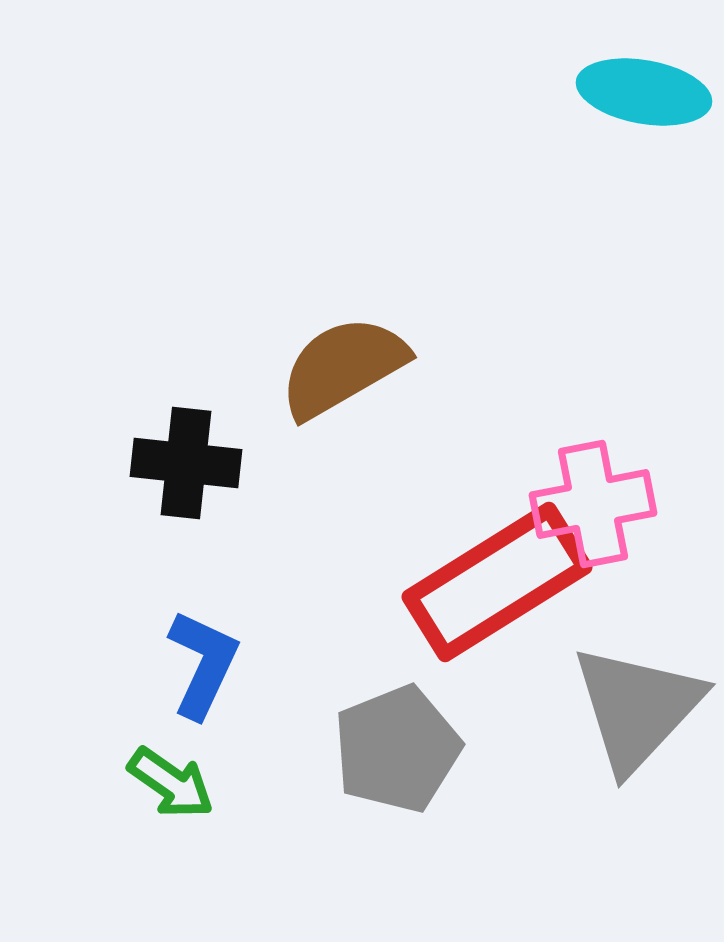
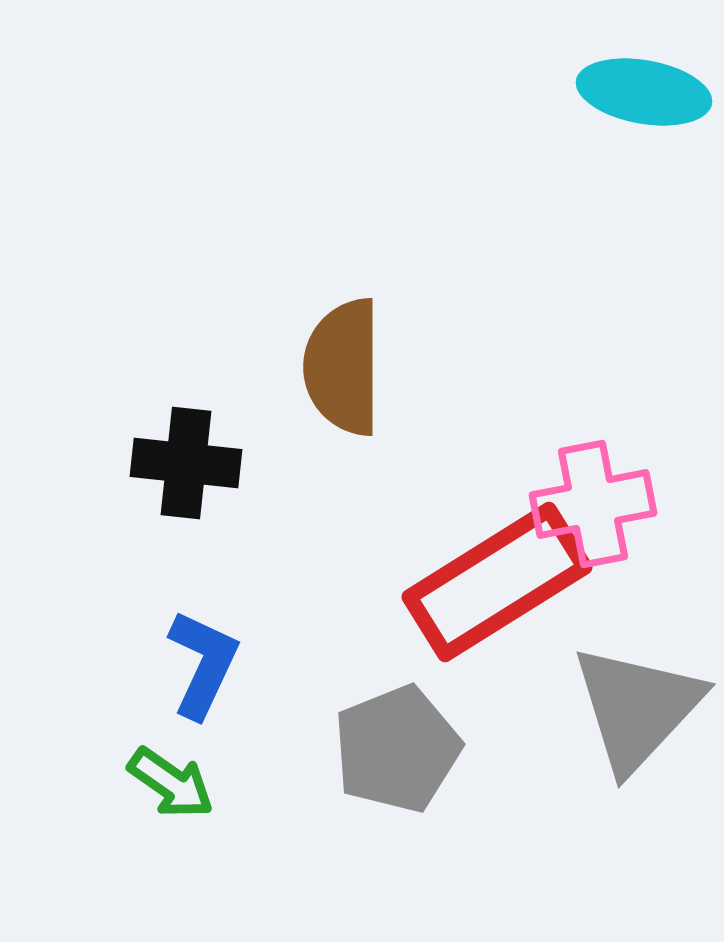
brown semicircle: rotated 60 degrees counterclockwise
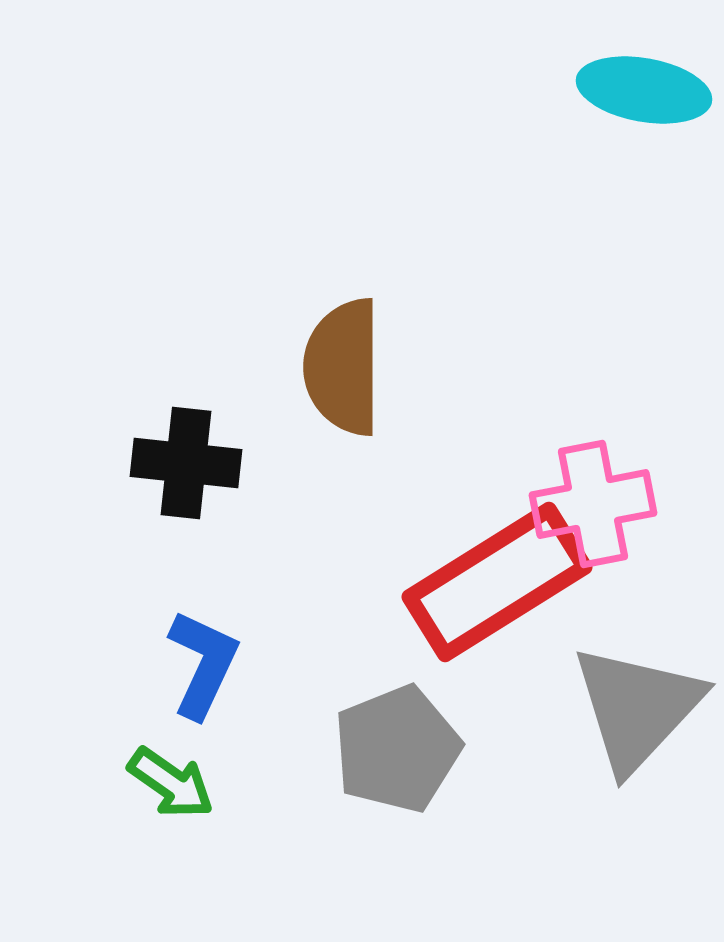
cyan ellipse: moved 2 px up
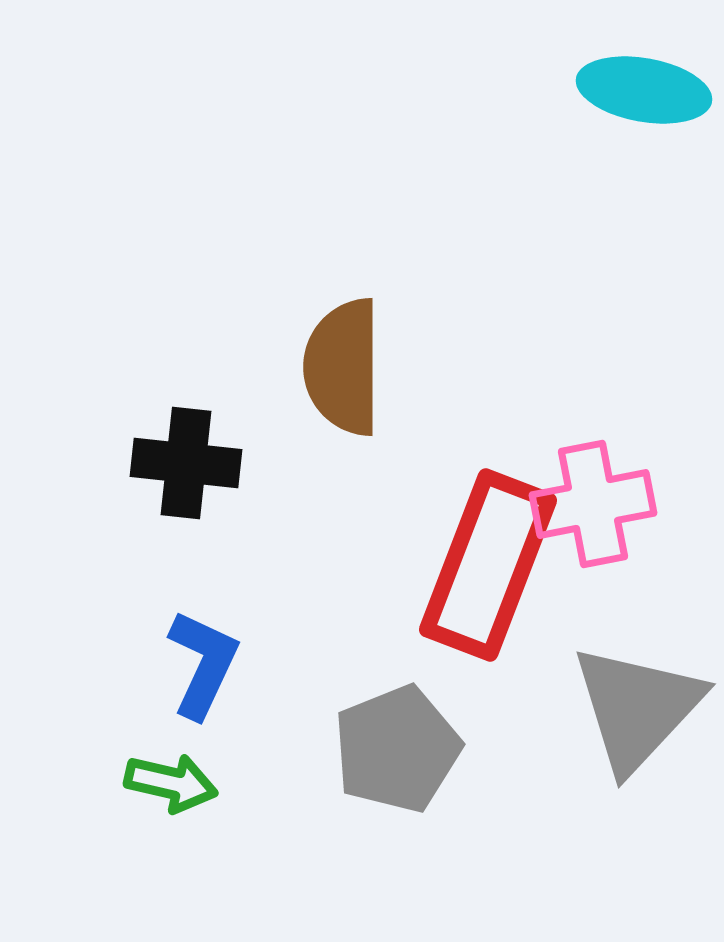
red rectangle: moved 9 px left, 17 px up; rotated 37 degrees counterclockwise
green arrow: rotated 22 degrees counterclockwise
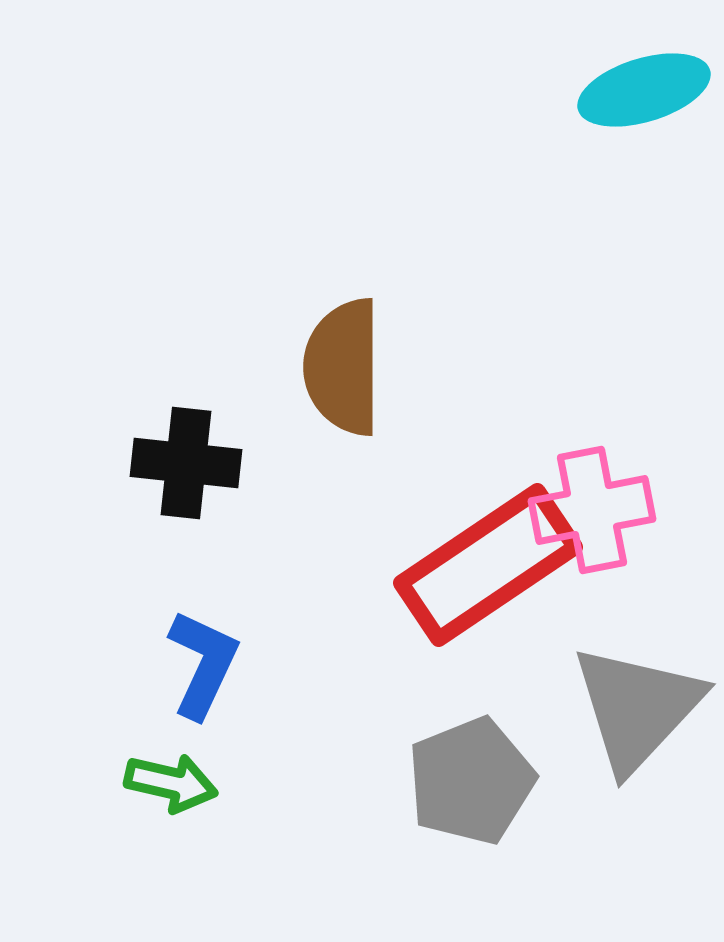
cyan ellipse: rotated 27 degrees counterclockwise
pink cross: moved 1 px left, 6 px down
red rectangle: rotated 35 degrees clockwise
gray pentagon: moved 74 px right, 32 px down
